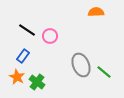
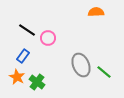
pink circle: moved 2 px left, 2 px down
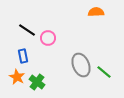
blue rectangle: rotated 48 degrees counterclockwise
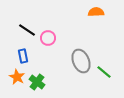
gray ellipse: moved 4 px up
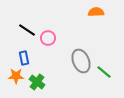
blue rectangle: moved 1 px right, 2 px down
orange star: moved 1 px left, 1 px up; rotated 28 degrees counterclockwise
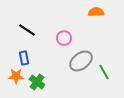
pink circle: moved 16 px right
gray ellipse: rotated 75 degrees clockwise
green line: rotated 21 degrees clockwise
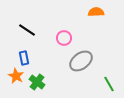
green line: moved 5 px right, 12 px down
orange star: rotated 28 degrees clockwise
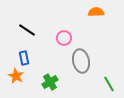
gray ellipse: rotated 65 degrees counterclockwise
green cross: moved 13 px right; rotated 21 degrees clockwise
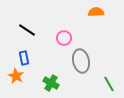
green cross: moved 1 px right, 1 px down; rotated 28 degrees counterclockwise
